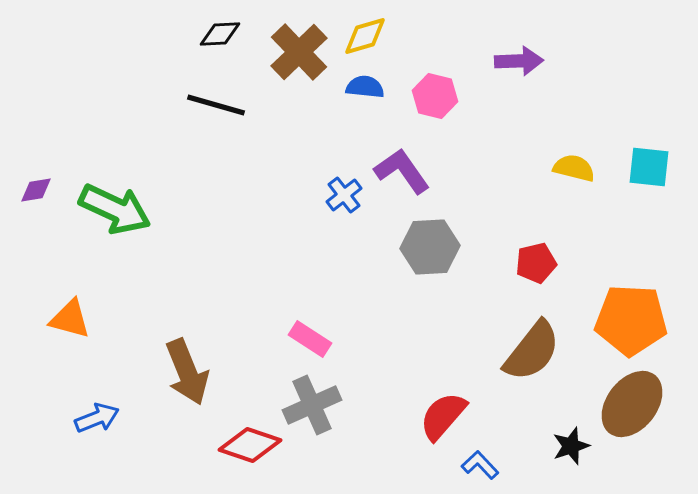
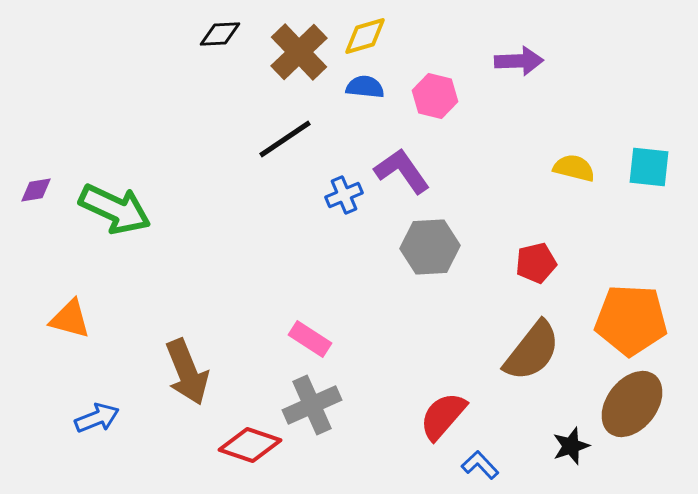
black line: moved 69 px right, 34 px down; rotated 50 degrees counterclockwise
blue cross: rotated 15 degrees clockwise
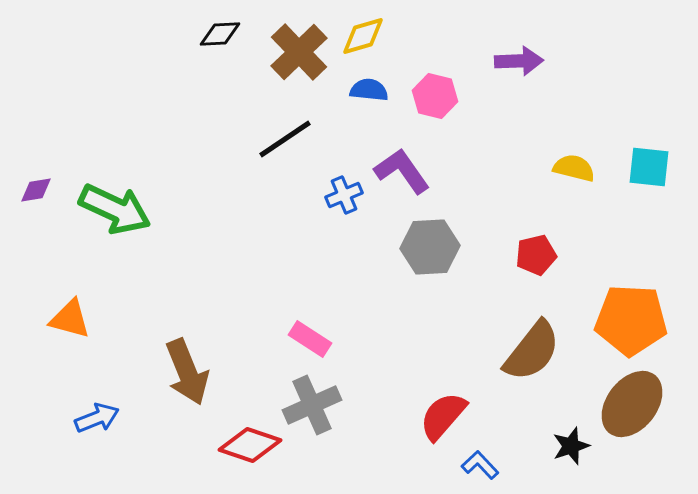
yellow diamond: moved 2 px left
blue semicircle: moved 4 px right, 3 px down
red pentagon: moved 8 px up
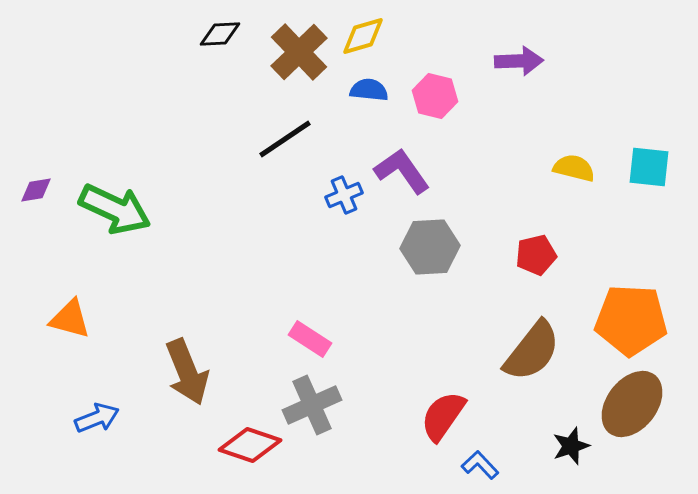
red semicircle: rotated 6 degrees counterclockwise
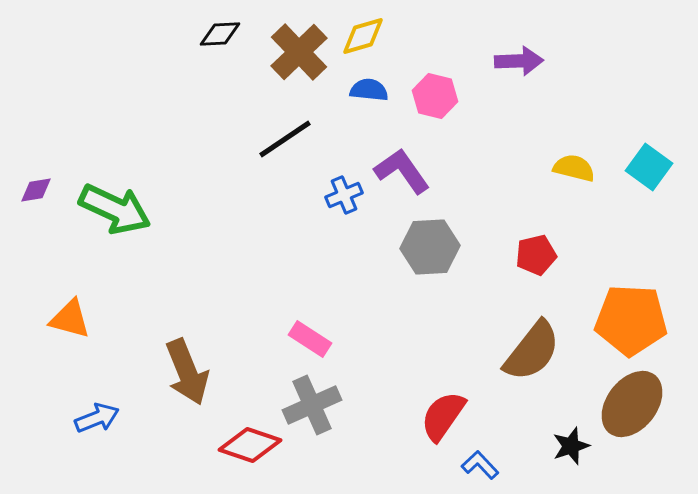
cyan square: rotated 30 degrees clockwise
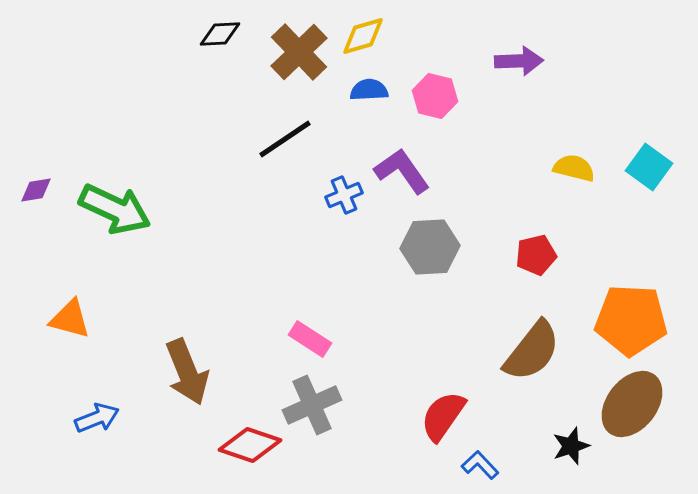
blue semicircle: rotated 9 degrees counterclockwise
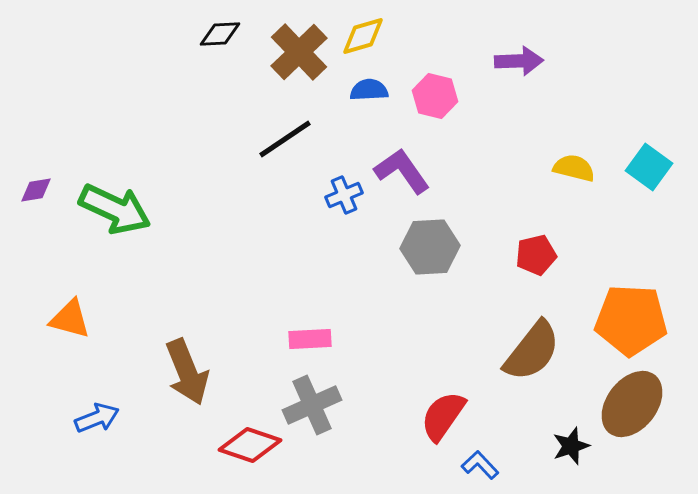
pink rectangle: rotated 36 degrees counterclockwise
